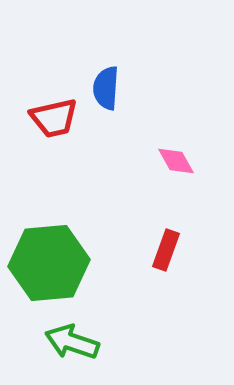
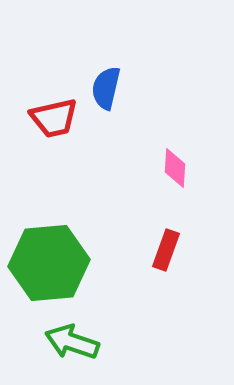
blue semicircle: rotated 9 degrees clockwise
pink diamond: moved 1 px left, 7 px down; rotated 33 degrees clockwise
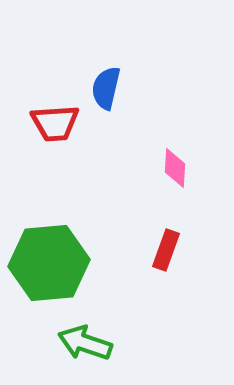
red trapezoid: moved 1 px right, 5 px down; rotated 9 degrees clockwise
green arrow: moved 13 px right, 1 px down
